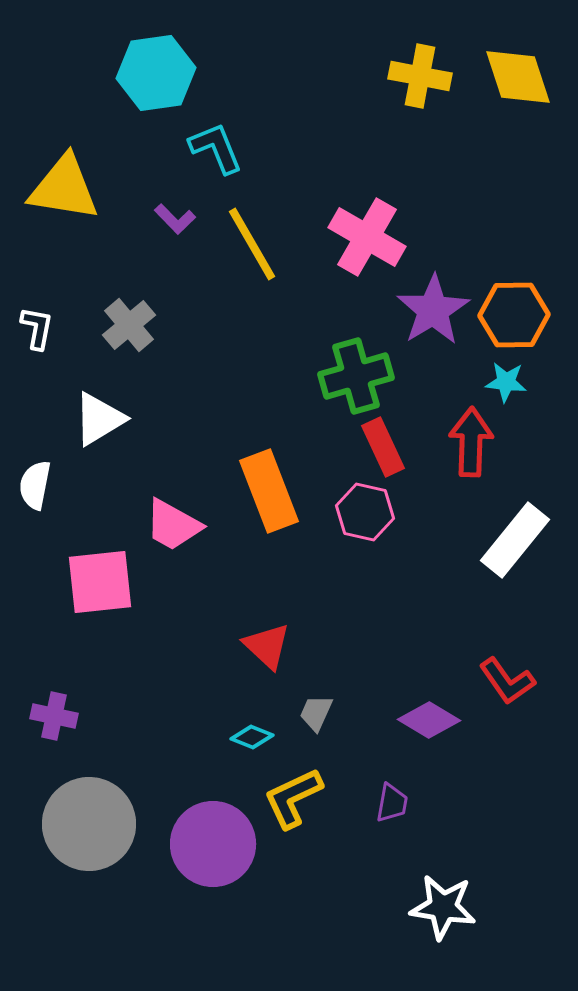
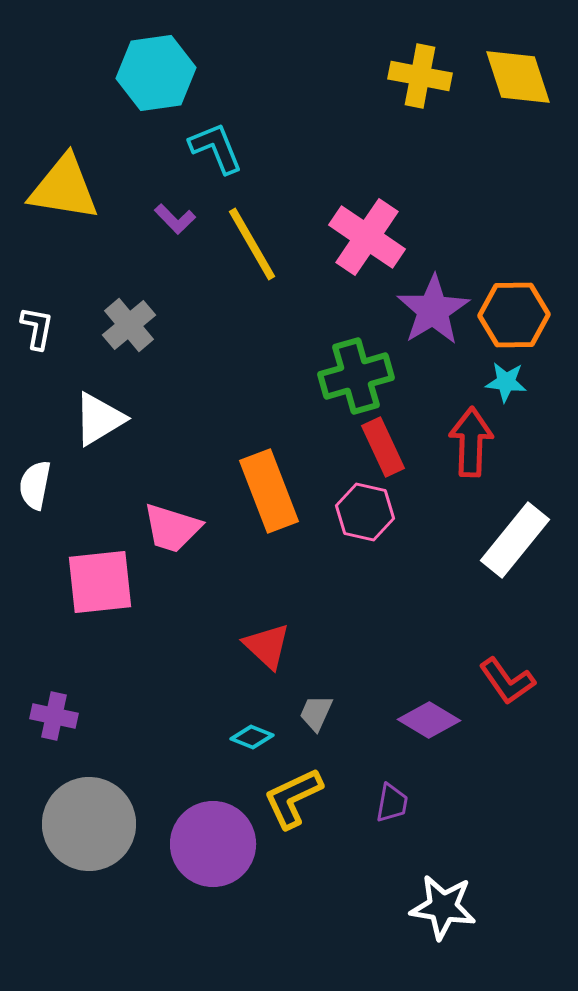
pink cross: rotated 4 degrees clockwise
pink trapezoid: moved 1 px left, 3 px down; rotated 12 degrees counterclockwise
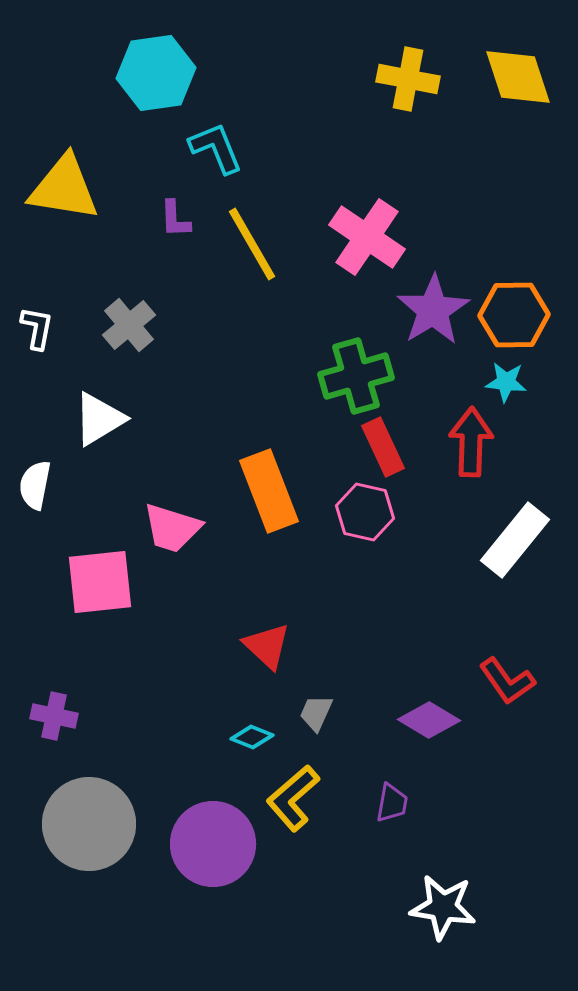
yellow cross: moved 12 px left, 3 px down
purple L-shape: rotated 42 degrees clockwise
yellow L-shape: rotated 16 degrees counterclockwise
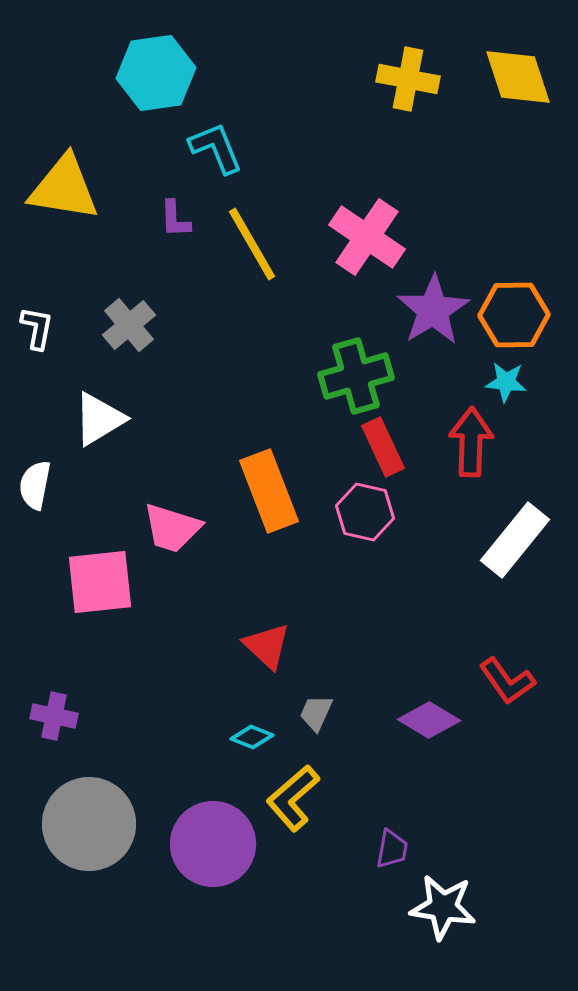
purple trapezoid: moved 46 px down
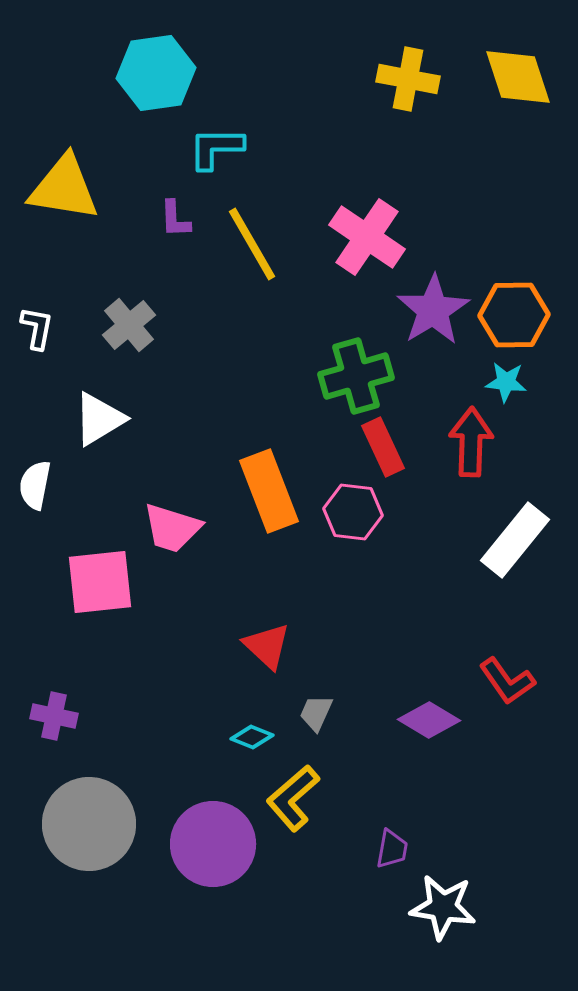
cyan L-shape: rotated 68 degrees counterclockwise
pink hexagon: moved 12 px left; rotated 6 degrees counterclockwise
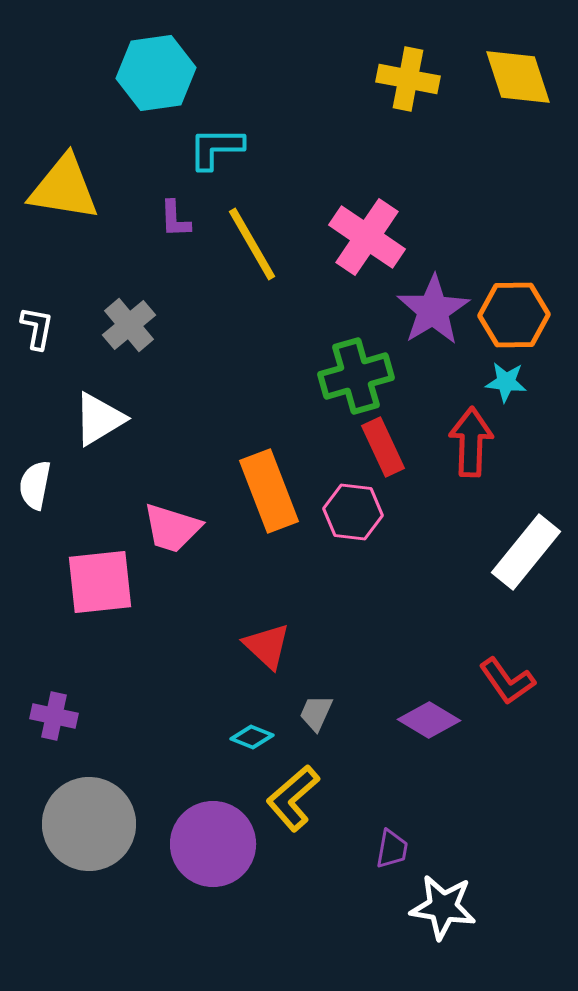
white rectangle: moved 11 px right, 12 px down
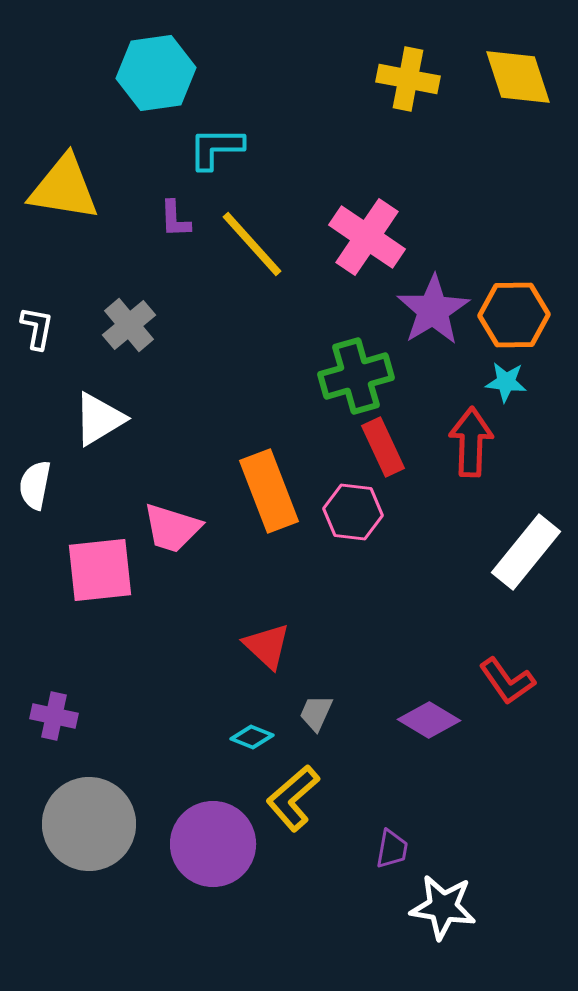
yellow line: rotated 12 degrees counterclockwise
pink square: moved 12 px up
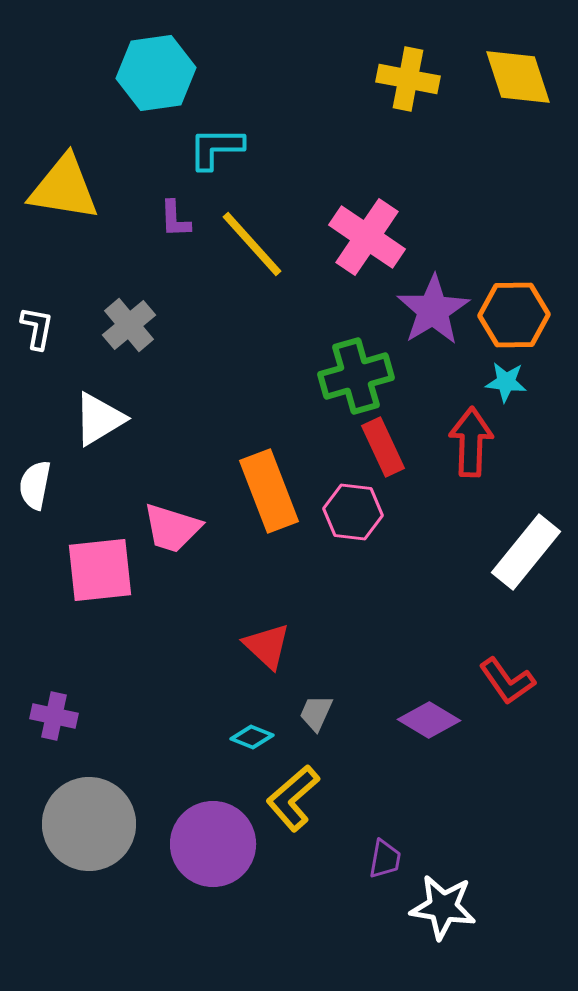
purple trapezoid: moved 7 px left, 10 px down
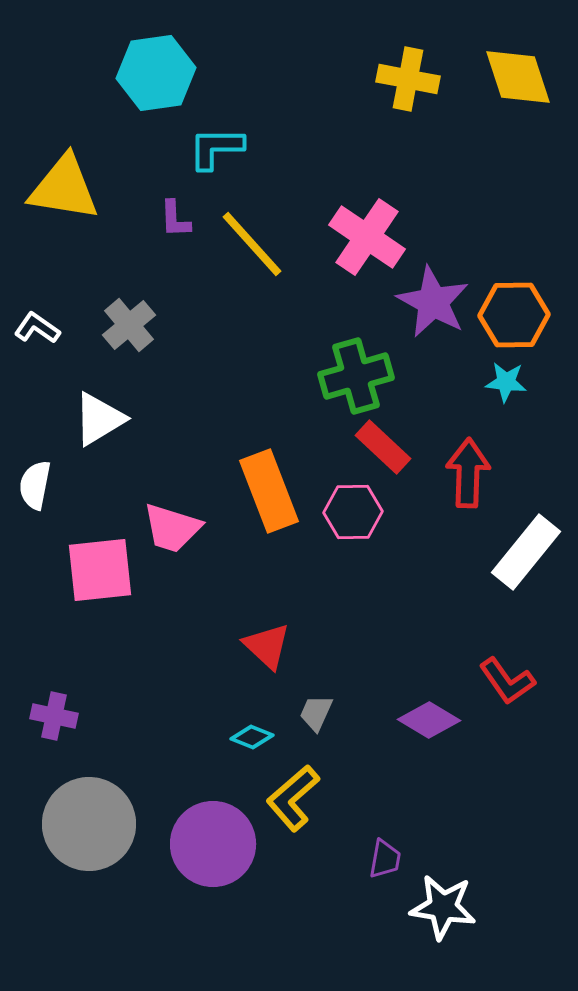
purple star: moved 8 px up; rotated 12 degrees counterclockwise
white L-shape: rotated 66 degrees counterclockwise
red arrow: moved 3 px left, 31 px down
red rectangle: rotated 22 degrees counterclockwise
pink hexagon: rotated 8 degrees counterclockwise
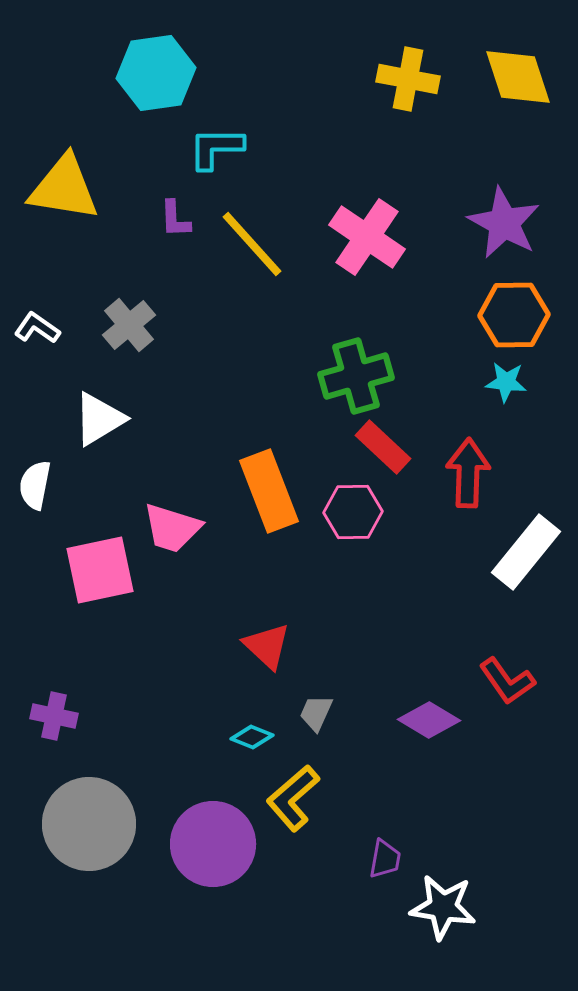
purple star: moved 71 px right, 79 px up
pink square: rotated 6 degrees counterclockwise
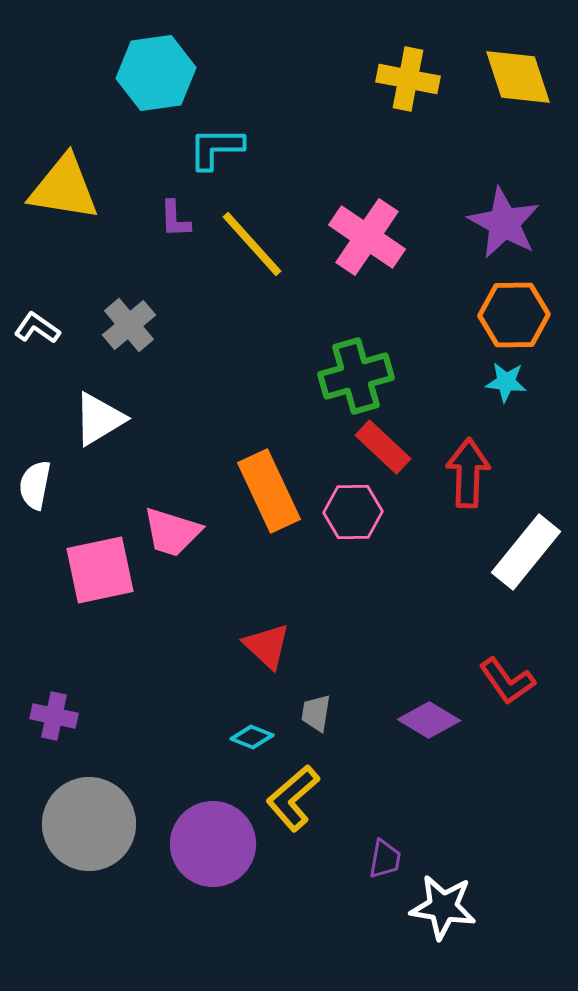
orange rectangle: rotated 4 degrees counterclockwise
pink trapezoid: moved 4 px down
gray trapezoid: rotated 15 degrees counterclockwise
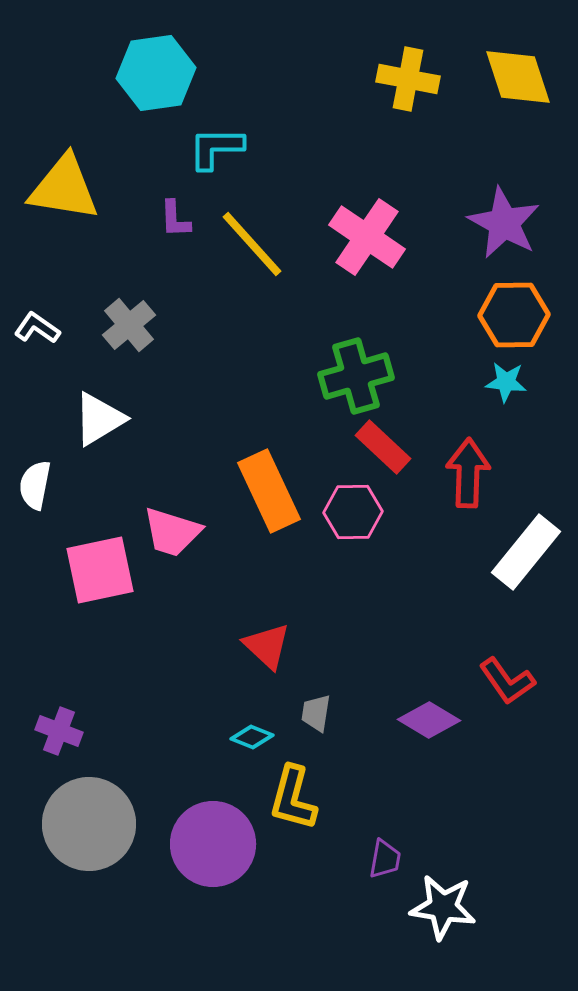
purple cross: moved 5 px right, 15 px down; rotated 9 degrees clockwise
yellow L-shape: rotated 34 degrees counterclockwise
